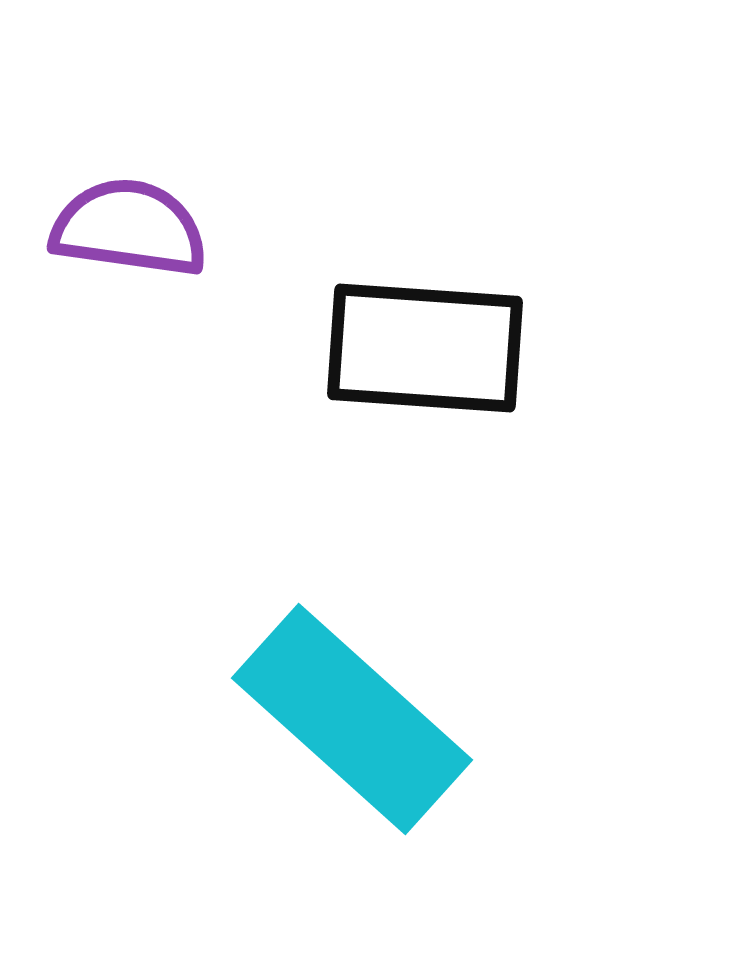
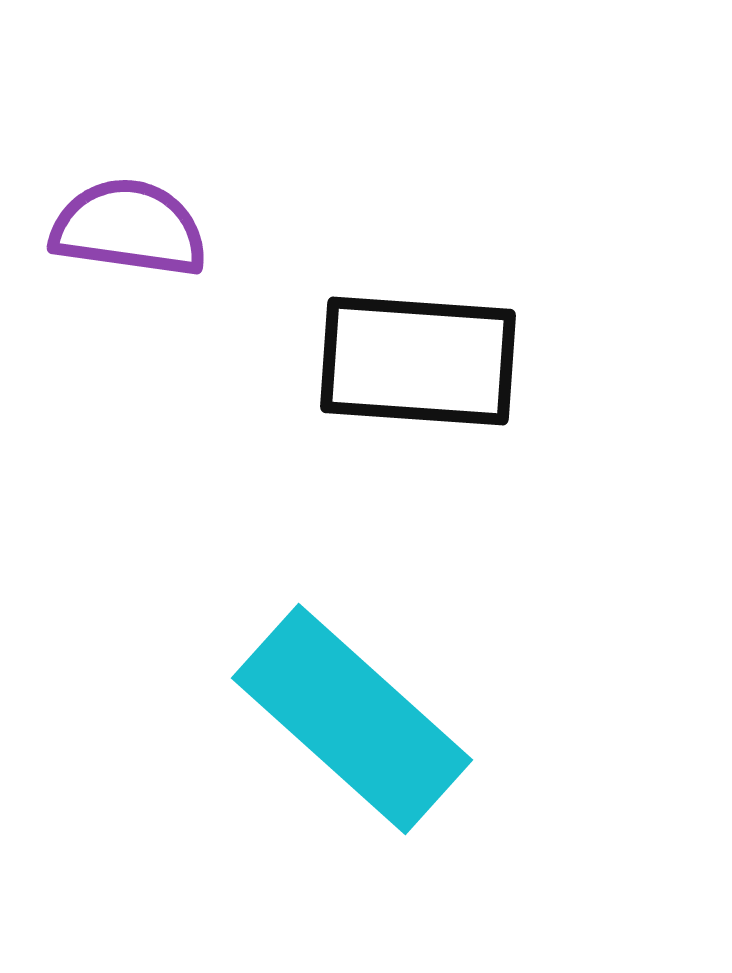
black rectangle: moved 7 px left, 13 px down
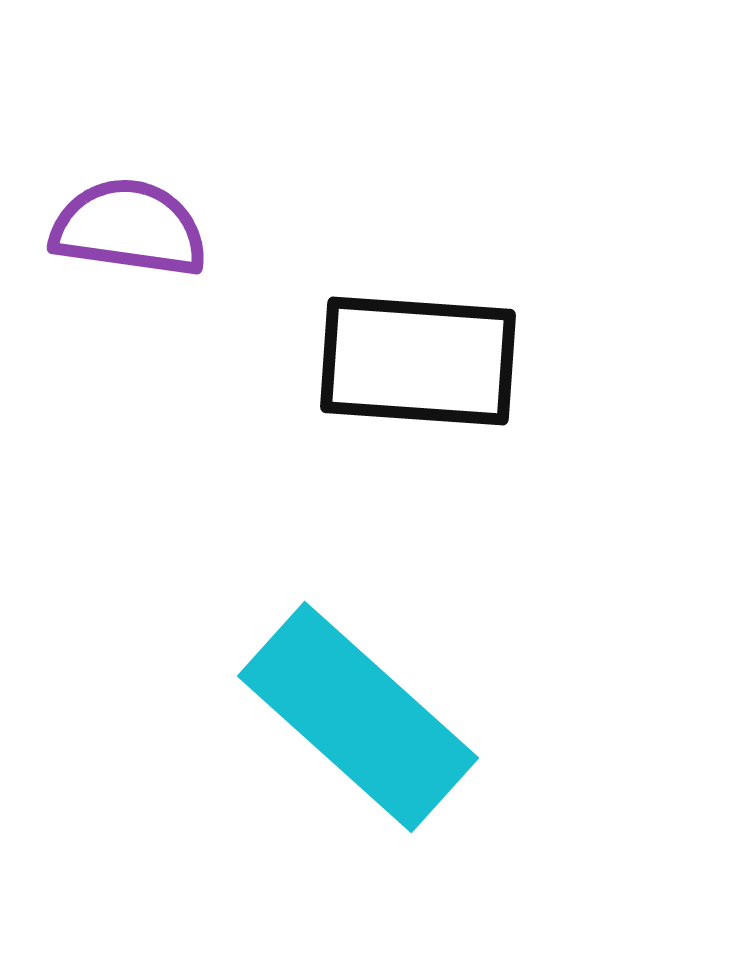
cyan rectangle: moved 6 px right, 2 px up
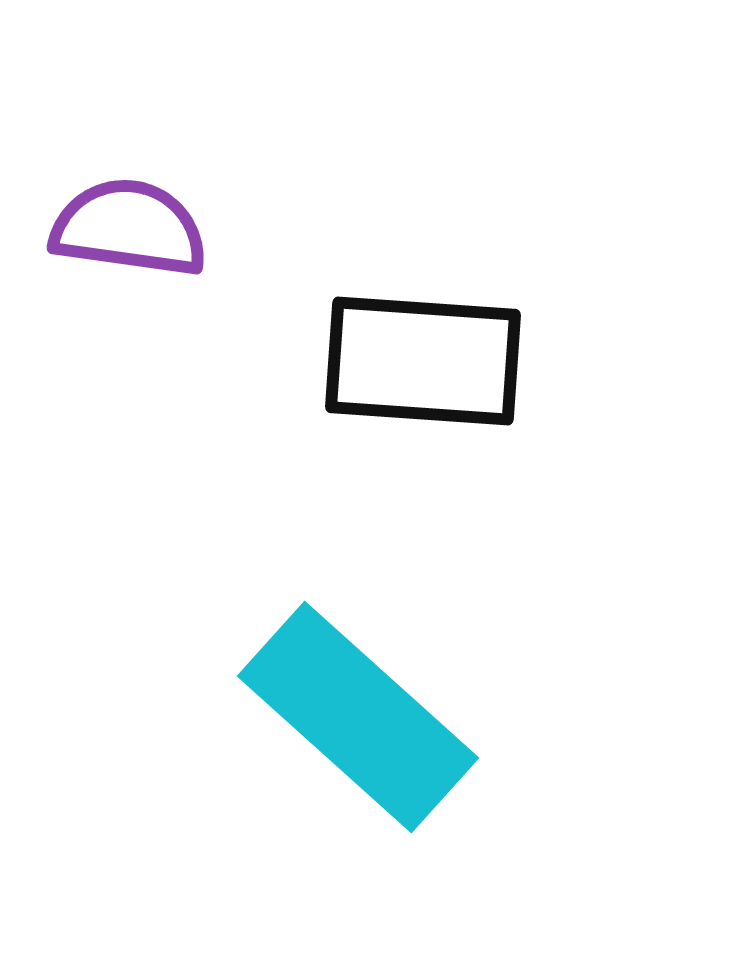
black rectangle: moved 5 px right
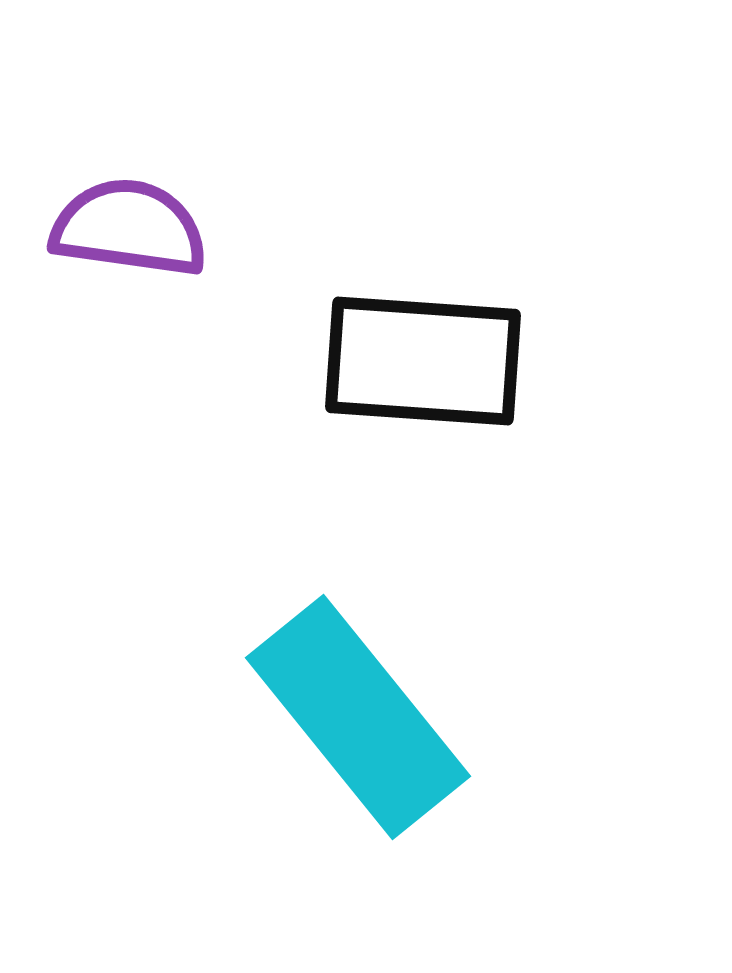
cyan rectangle: rotated 9 degrees clockwise
